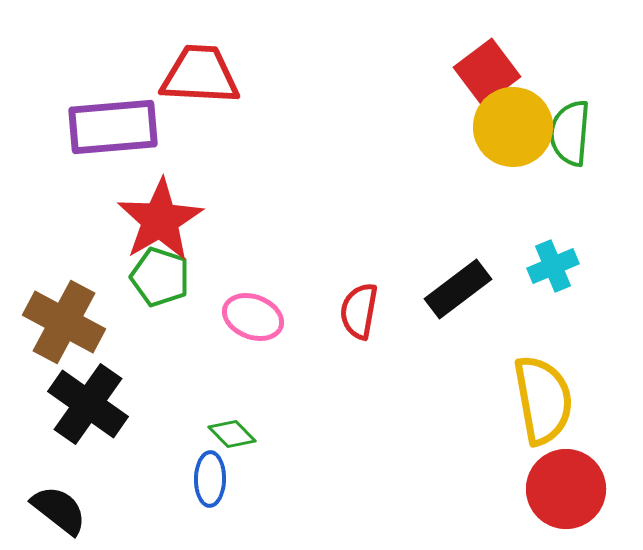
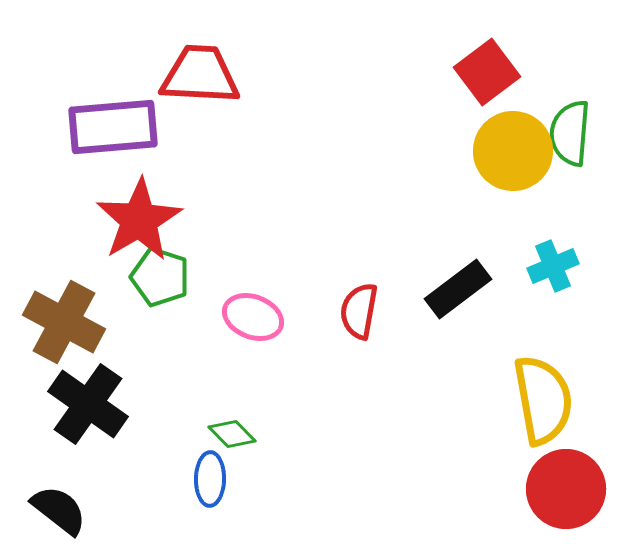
yellow circle: moved 24 px down
red star: moved 21 px left
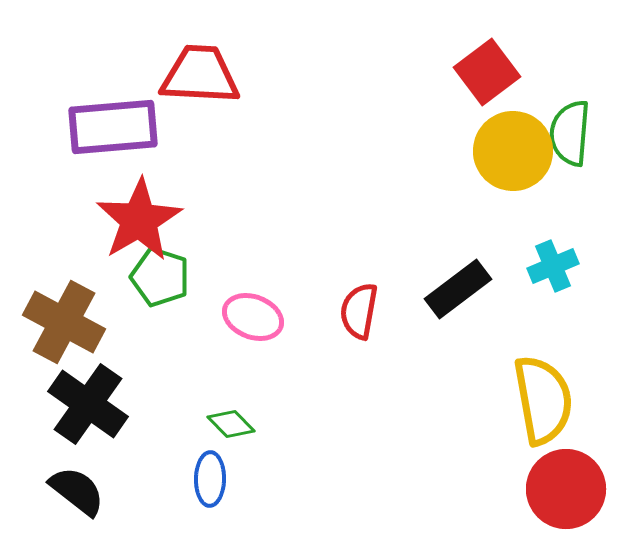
green diamond: moved 1 px left, 10 px up
black semicircle: moved 18 px right, 19 px up
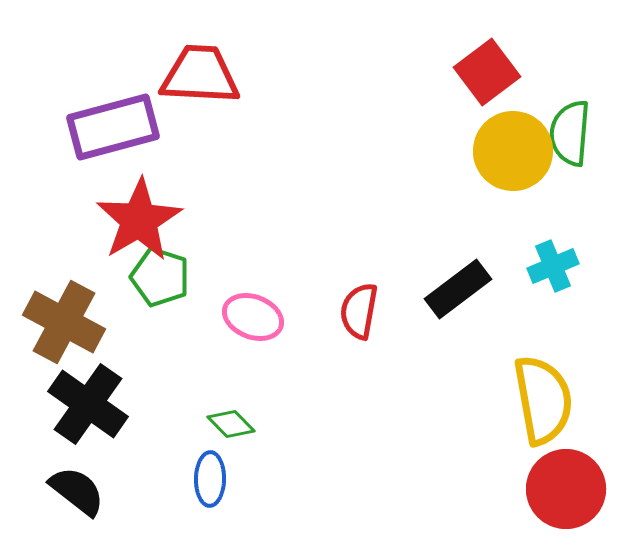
purple rectangle: rotated 10 degrees counterclockwise
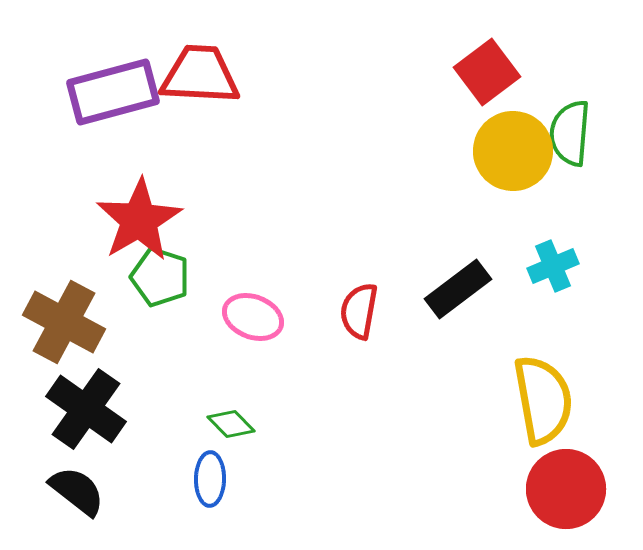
purple rectangle: moved 35 px up
black cross: moved 2 px left, 5 px down
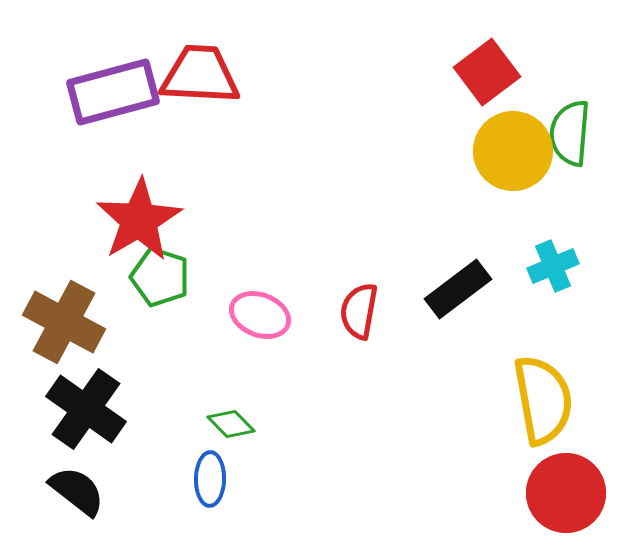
pink ellipse: moved 7 px right, 2 px up
red circle: moved 4 px down
